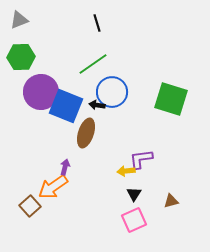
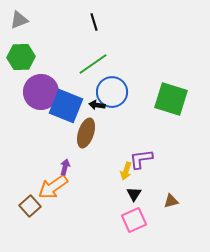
black line: moved 3 px left, 1 px up
yellow arrow: rotated 66 degrees counterclockwise
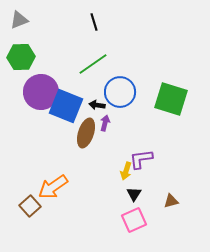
blue circle: moved 8 px right
purple arrow: moved 40 px right, 44 px up
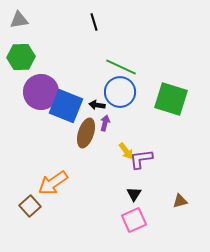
gray triangle: rotated 12 degrees clockwise
green line: moved 28 px right, 3 px down; rotated 60 degrees clockwise
yellow arrow: moved 20 px up; rotated 54 degrees counterclockwise
orange arrow: moved 4 px up
brown triangle: moved 9 px right
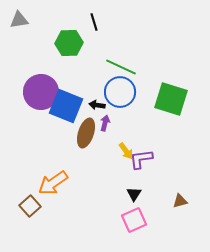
green hexagon: moved 48 px right, 14 px up
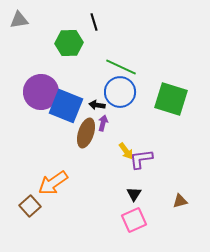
purple arrow: moved 2 px left
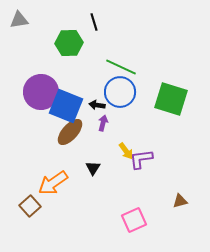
brown ellipse: moved 16 px left, 1 px up; rotated 24 degrees clockwise
black triangle: moved 41 px left, 26 px up
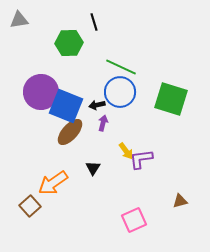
black arrow: rotated 21 degrees counterclockwise
